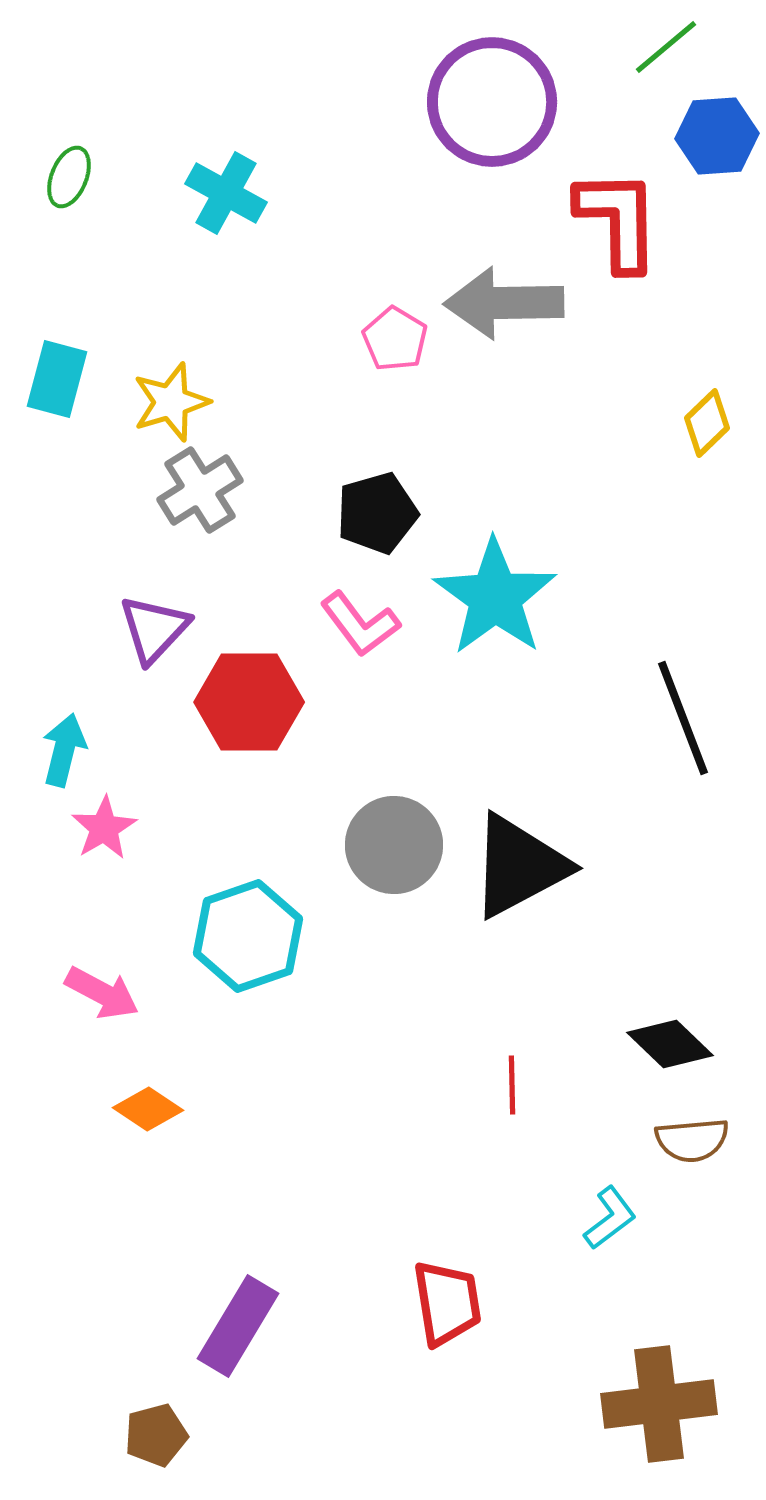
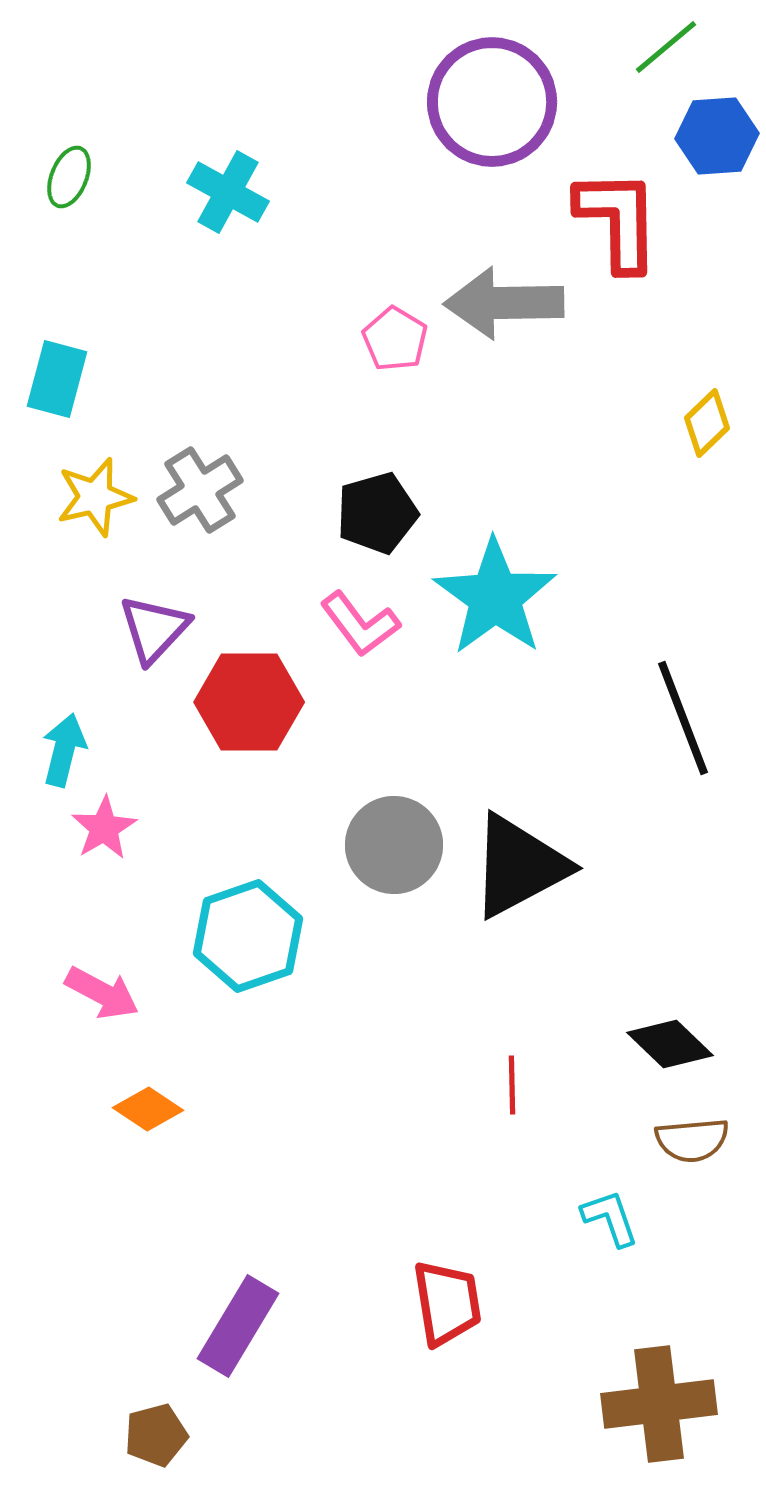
cyan cross: moved 2 px right, 1 px up
yellow star: moved 76 px left, 95 px down; rotated 4 degrees clockwise
cyan L-shape: rotated 72 degrees counterclockwise
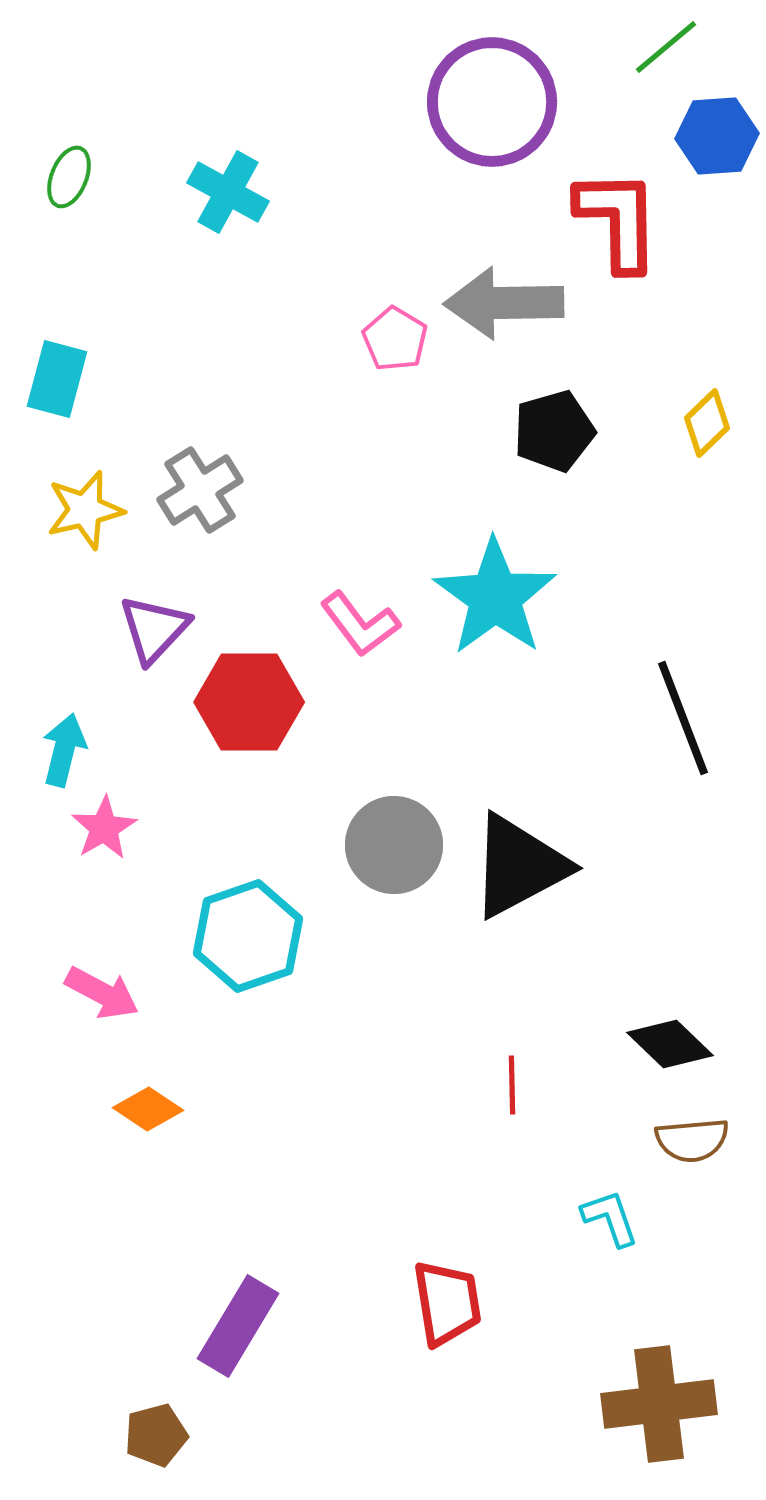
yellow star: moved 10 px left, 13 px down
black pentagon: moved 177 px right, 82 px up
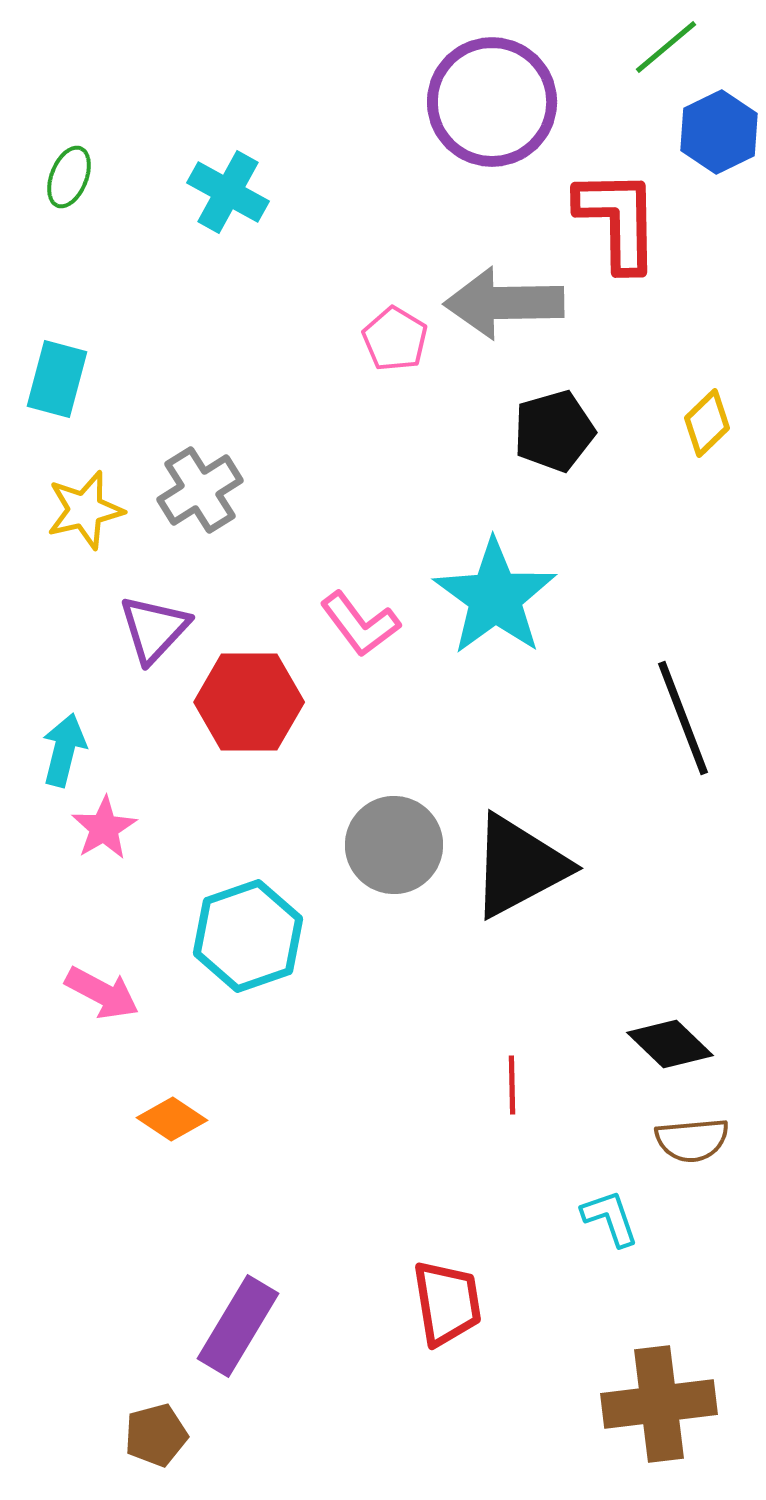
blue hexagon: moved 2 px right, 4 px up; rotated 22 degrees counterclockwise
orange diamond: moved 24 px right, 10 px down
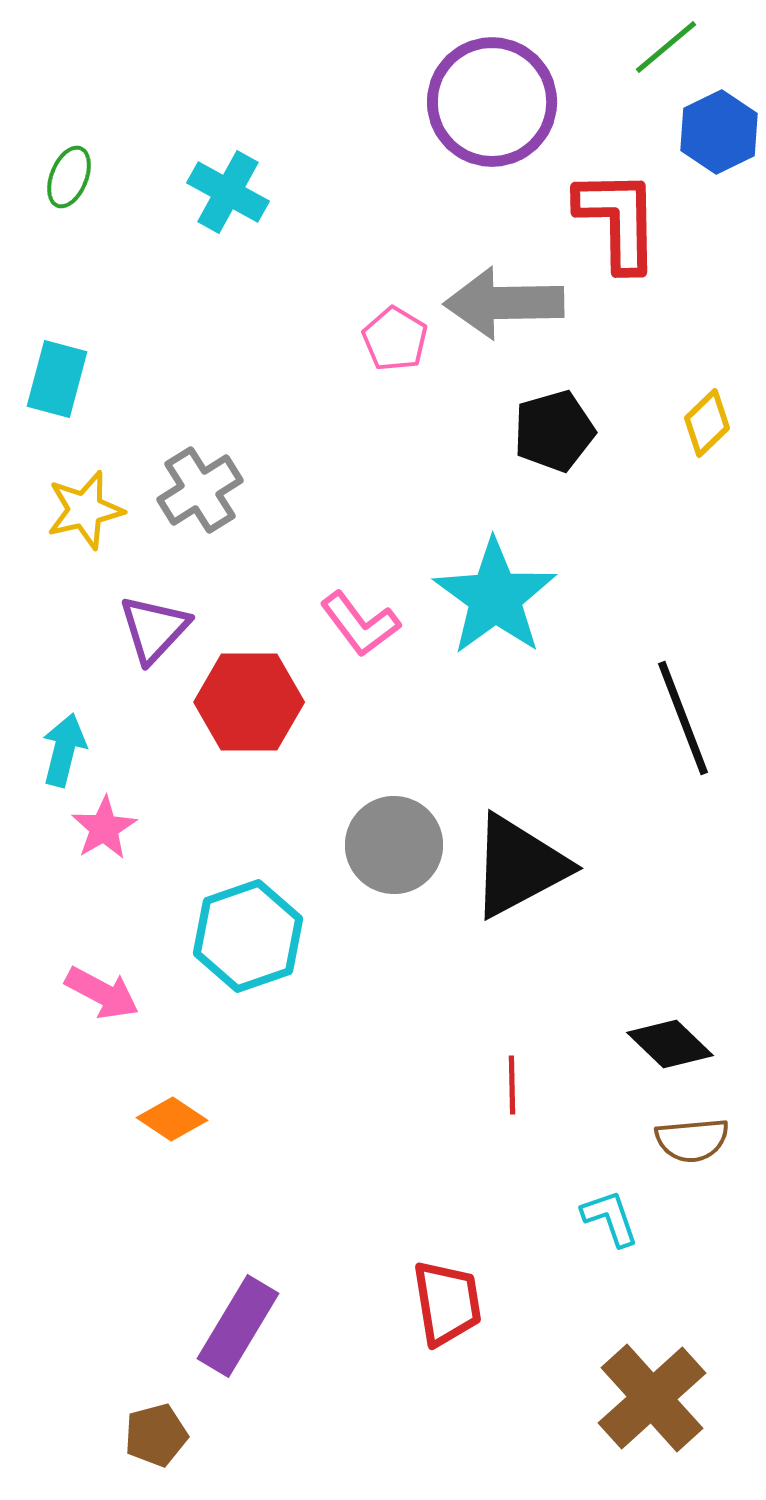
brown cross: moved 7 px left, 6 px up; rotated 35 degrees counterclockwise
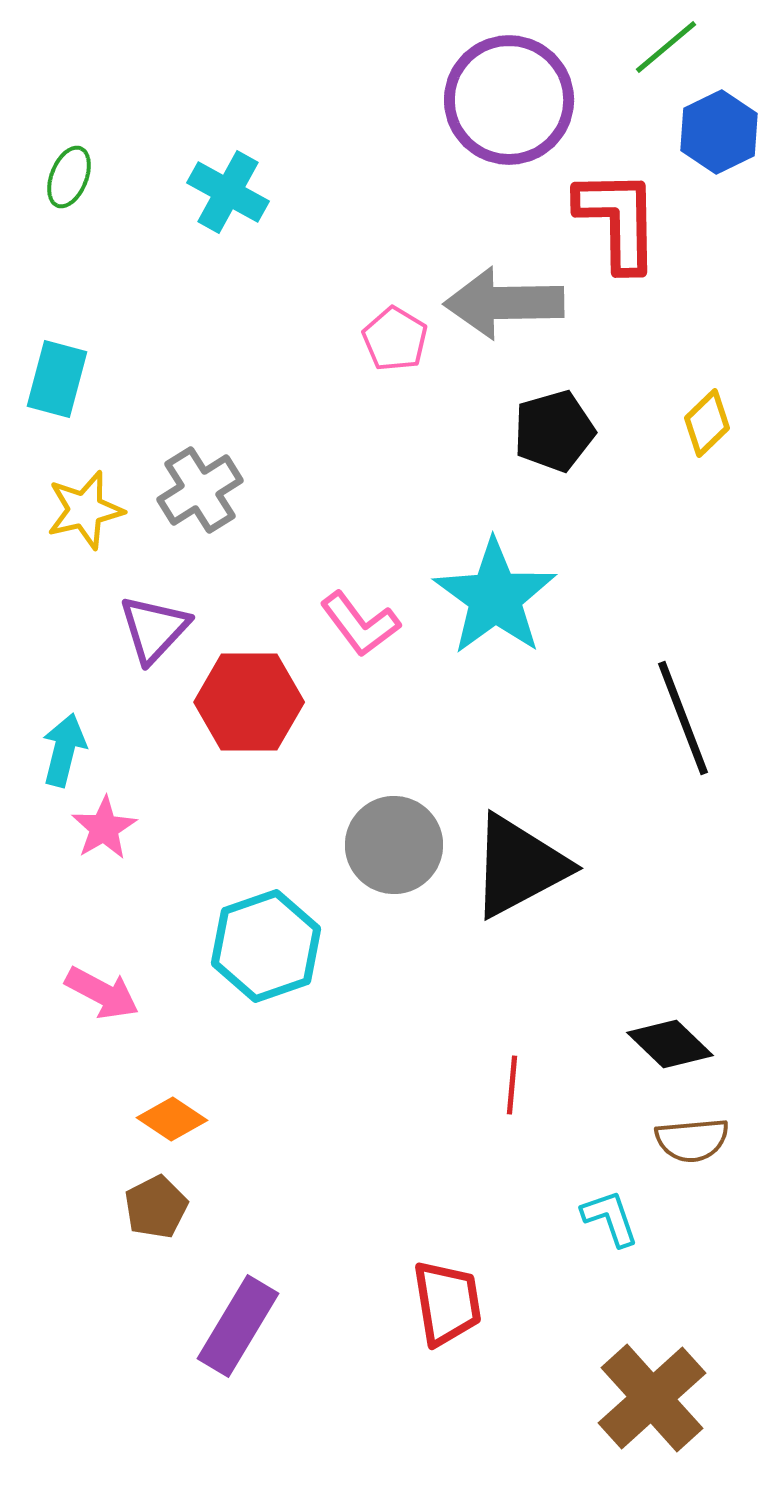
purple circle: moved 17 px right, 2 px up
cyan hexagon: moved 18 px right, 10 px down
red line: rotated 6 degrees clockwise
brown pentagon: moved 228 px up; rotated 12 degrees counterclockwise
